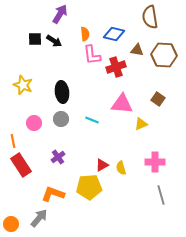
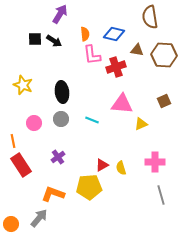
brown square: moved 6 px right, 2 px down; rotated 32 degrees clockwise
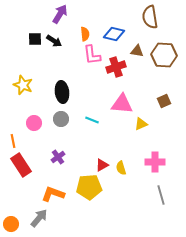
brown triangle: moved 1 px down
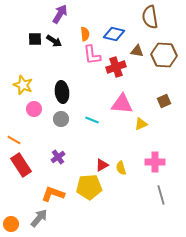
pink circle: moved 14 px up
orange line: moved 1 px right, 1 px up; rotated 48 degrees counterclockwise
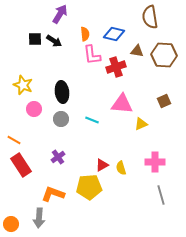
gray arrow: rotated 144 degrees clockwise
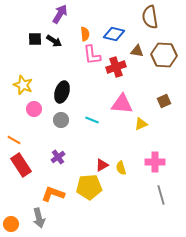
black ellipse: rotated 25 degrees clockwise
gray circle: moved 1 px down
gray arrow: rotated 18 degrees counterclockwise
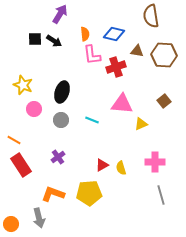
brown semicircle: moved 1 px right, 1 px up
brown square: rotated 16 degrees counterclockwise
yellow pentagon: moved 6 px down
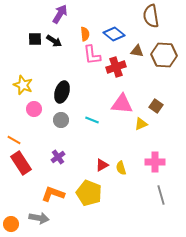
blue diamond: rotated 25 degrees clockwise
brown square: moved 8 px left, 5 px down; rotated 16 degrees counterclockwise
red rectangle: moved 2 px up
yellow pentagon: rotated 25 degrees clockwise
gray arrow: rotated 66 degrees counterclockwise
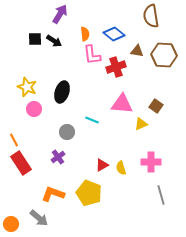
yellow star: moved 4 px right, 2 px down
gray circle: moved 6 px right, 12 px down
orange line: rotated 32 degrees clockwise
pink cross: moved 4 px left
gray arrow: rotated 30 degrees clockwise
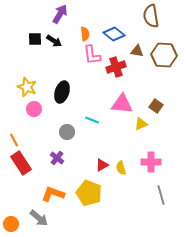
purple cross: moved 1 px left, 1 px down; rotated 16 degrees counterclockwise
